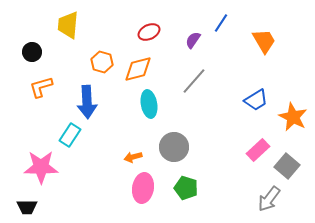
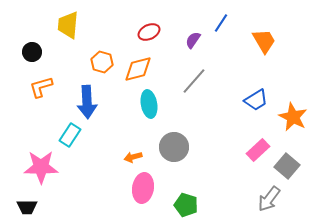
green pentagon: moved 17 px down
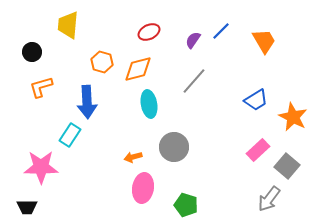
blue line: moved 8 px down; rotated 12 degrees clockwise
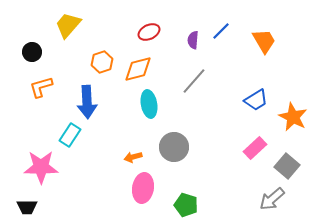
yellow trapezoid: rotated 36 degrees clockwise
purple semicircle: rotated 30 degrees counterclockwise
orange hexagon: rotated 25 degrees clockwise
pink rectangle: moved 3 px left, 2 px up
gray arrow: moved 3 px right; rotated 12 degrees clockwise
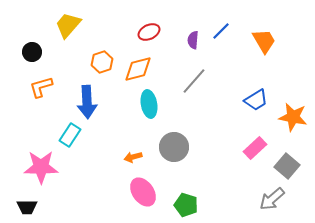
orange star: rotated 16 degrees counterclockwise
pink ellipse: moved 4 px down; rotated 44 degrees counterclockwise
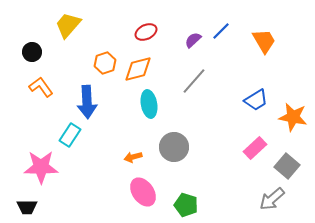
red ellipse: moved 3 px left
purple semicircle: rotated 42 degrees clockwise
orange hexagon: moved 3 px right, 1 px down
orange L-shape: rotated 70 degrees clockwise
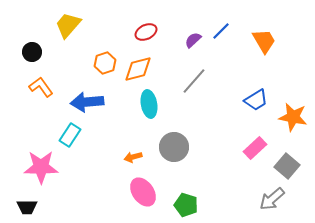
blue arrow: rotated 88 degrees clockwise
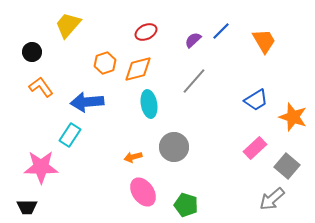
orange star: rotated 8 degrees clockwise
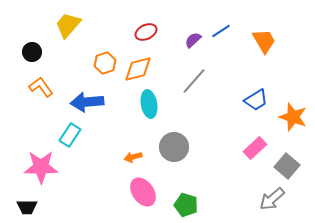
blue line: rotated 12 degrees clockwise
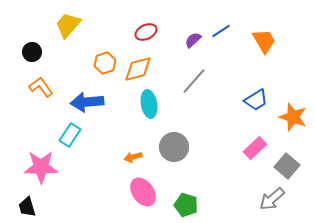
black trapezoid: rotated 75 degrees clockwise
